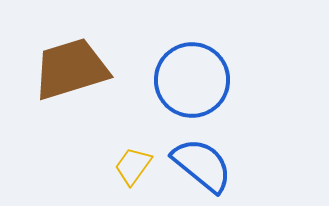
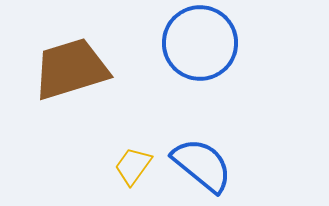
blue circle: moved 8 px right, 37 px up
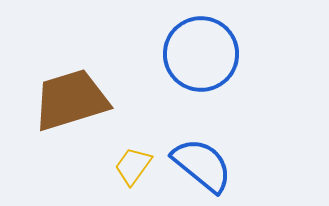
blue circle: moved 1 px right, 11 px down
brown trapezoid: moved 31 px down
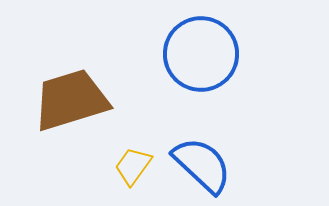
blue semicircle: rotated 4 degrees clockwise
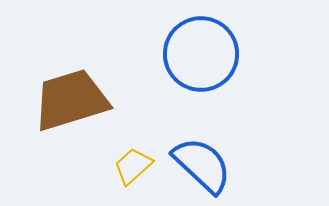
yellow trapezoid: rotated 12 degrees clockwise
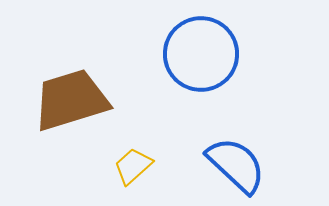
blue semicircle: moved 34 px right
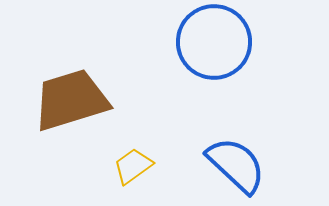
blue circle: moved 13 px right, 12 px up
yellow trapezoid: rotated 6 degrees clockwise
